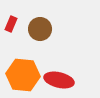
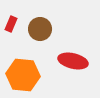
red ellipse: moved 14 px right, 19 px up
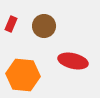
brown circle: moved 4 px right, 3 px up
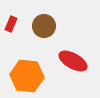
red ellipse: rotated 16 degrees clockwise
orange hexagon: moved 4 px right, 1 px down
